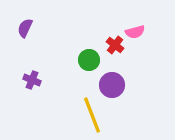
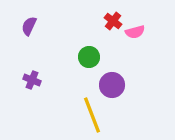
purple semicircle: moved 4 px right, 2 px up
red cross: moved 2 px left, 24 px up
green circle: moved 3 px up
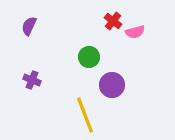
yellow line: moved 7 px left
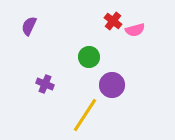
pink semicircle: moved 2 px up
purple cross: moved 13 px right, 4 px down
yellow line: rotated 54 degrees clockwise
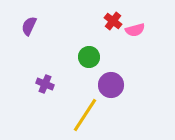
purple circle: moved 1 px left
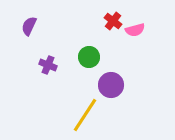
purple cross: moved 3 px right, 19 px up
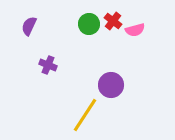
green circle: moved 33 px up
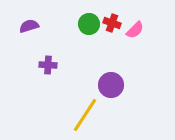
red cross: moved 1 px left, 2 px down; rotated 18 degrees counterclockwise
purple semicircle: rotated 48 degrees clockwise
pink semicircle: rotated 30 degrees counterclockwise
purple cross: rotated 18 degrees counterclockwise
